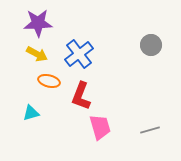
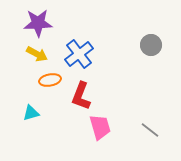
orange ellipse: moved 1 px right, 1 px up; rotated 25 degrees counterclockwise
gray line: rotated 54 degrees clockwise
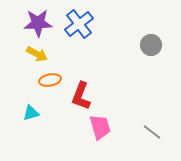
blue cross: moved 30 px up
gray line: moved 2 px right, 2 px down
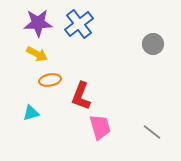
gray circle: moved 2 px right, 1 px up
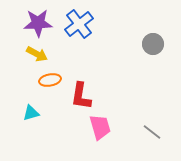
red L-shape: rotated 12 degrees counterclockwise
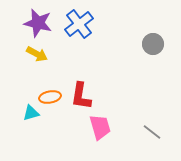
purple star: rotated 16 degrees clockwise
orange ellipse: moved 17 px down
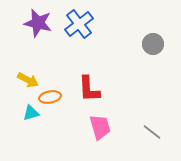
yellow arrow: moved 9 px left, 26 px down
red L-shape: moved 8 px right, 7 px up; rotated 12 degrees counterclockwise
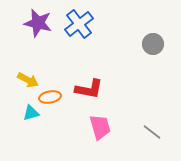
red L-shape: rotated 76 degrees counterclockwise
